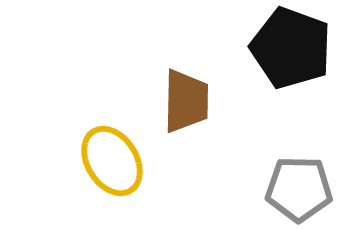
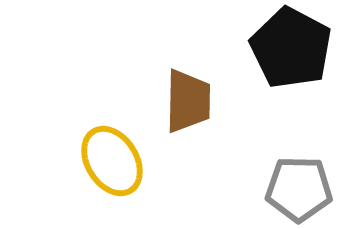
black pentagon: rotated 8 degrees clockwise
brown trapezoid: moved 2 px right
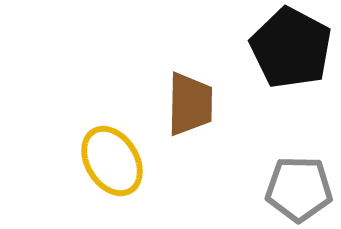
brown trapezoid: moved 2 px right, 3 px down
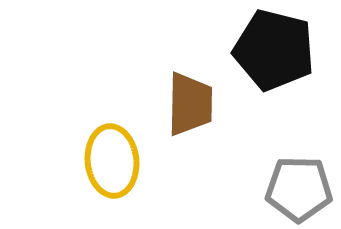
black pentagon: moved 17 px left, 2 px down; rotated 14 degrees counterclockwise
yellow ellipse: rotated 26 degrees clockwise
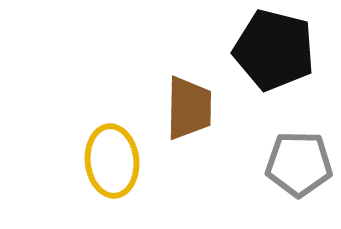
brown trapezoid: moved 1 px left, 4 px down
gray pentagon: moved 25 px up
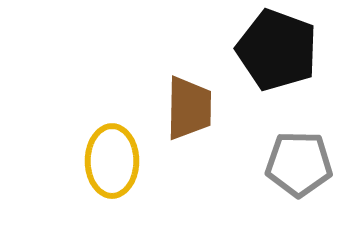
black pentagon: moved 3 px right; rotated 6 degrees clockwise
yellow ellipse: rotated 6 degrees clockwise
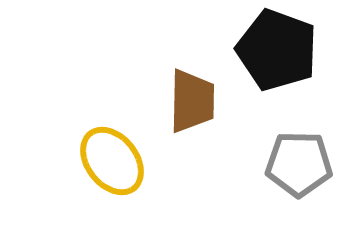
brown trapezoid: moved 3 px right, 7 px up
yellow ellipse: rotated 38 degrees counterclockwise
